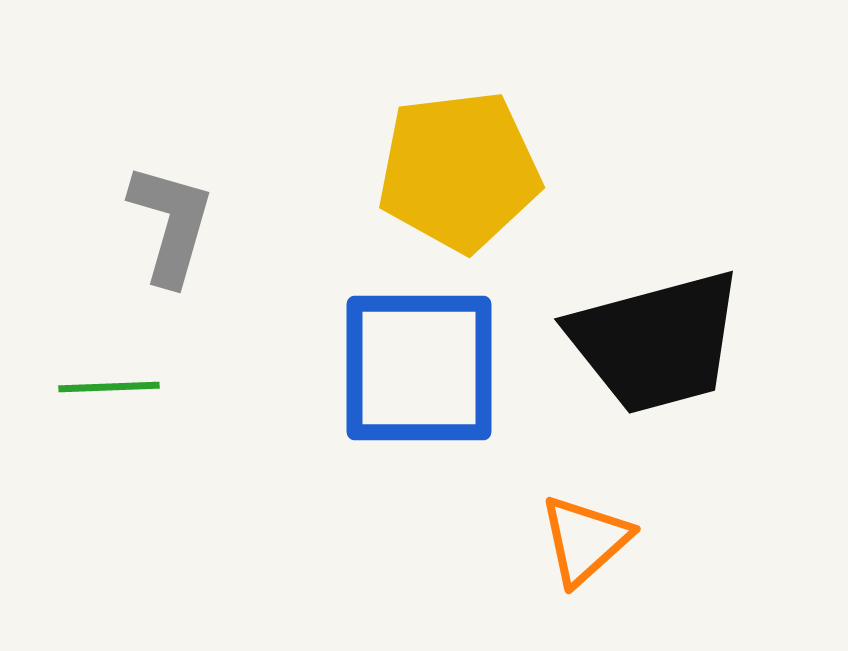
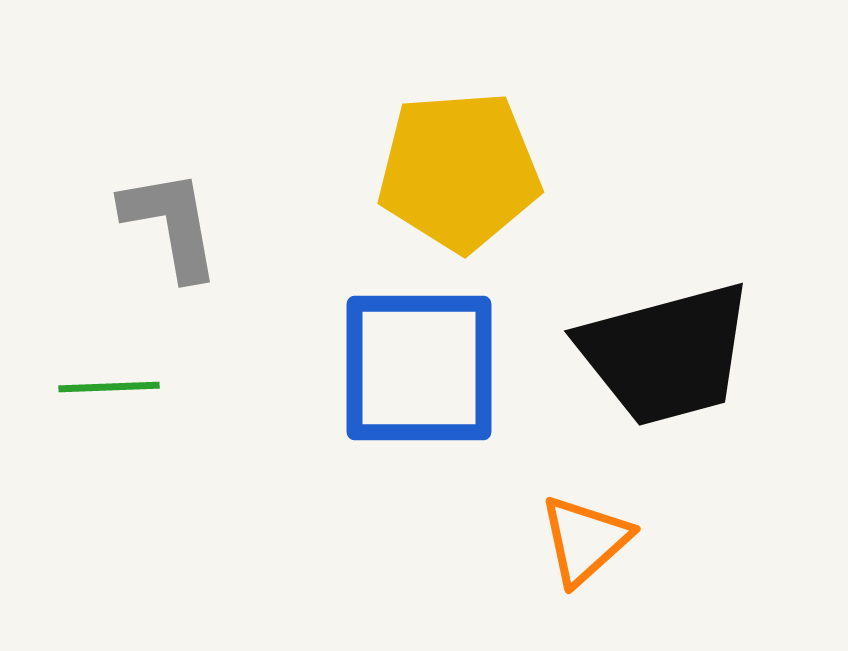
yellow pentagon: rotated 3 degrees clockwise
gray L-shape: rotated 26 degrees counterclockwise
black trapezoid: moved 10 px right, 12 px down
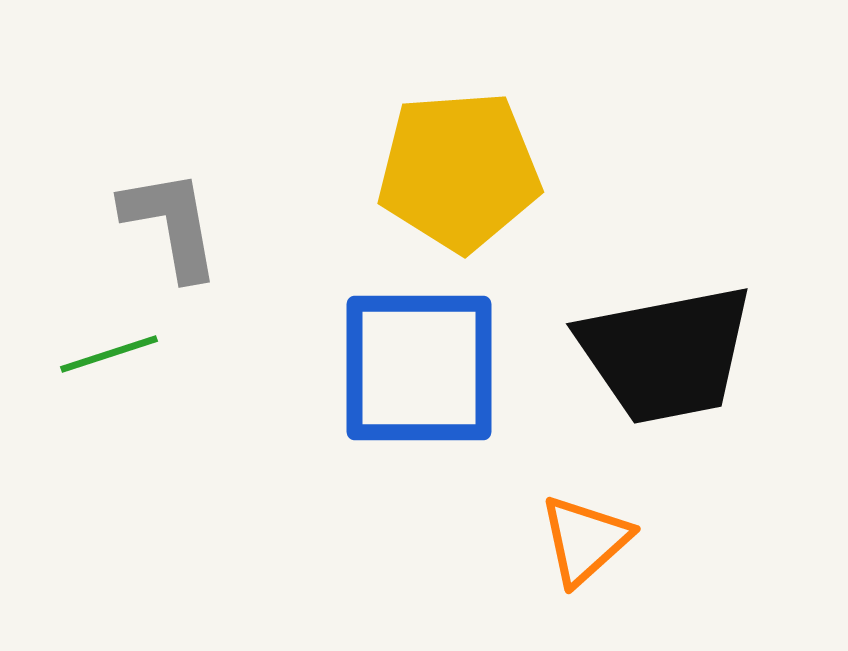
black trapezoid: rotated 4 degrees clockwise
green line: moved 33 px up; rotated 16 degrees counterclockwise
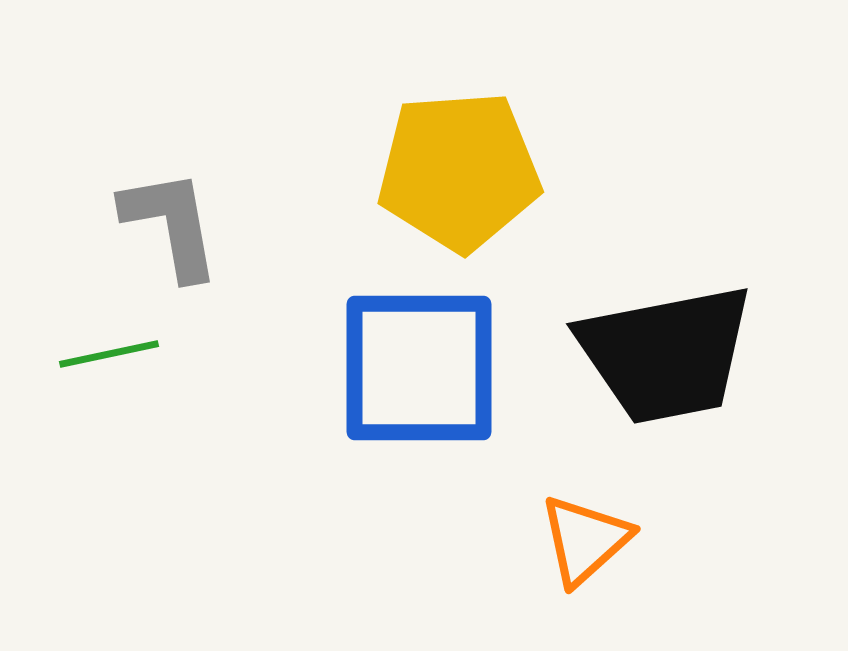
green line: rotated 6 degrees clockwise
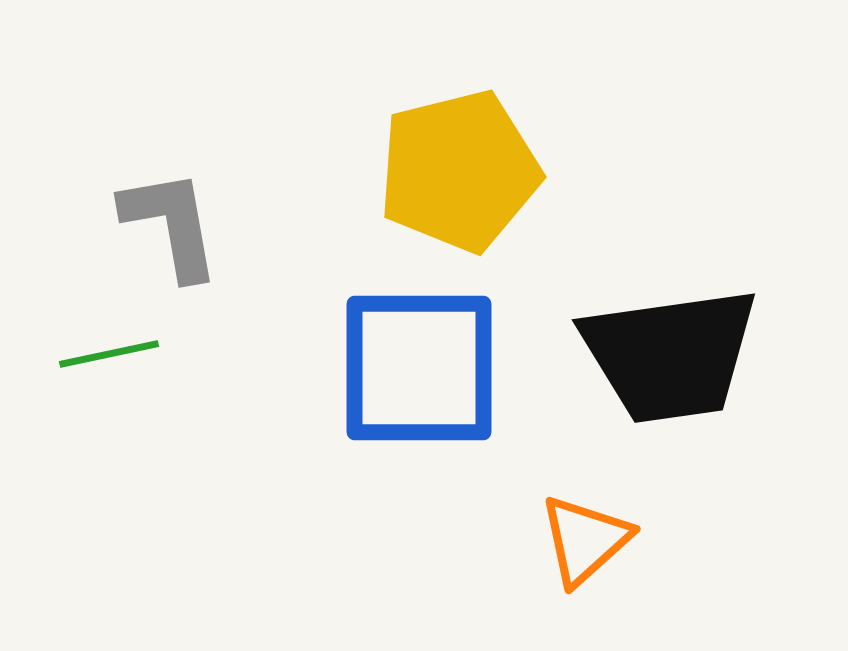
yellow pentagon: rotated 10 degrees counterclockwise
black trapezoid: moved 4 px right, 1 px down; rotated 3 degrees clockwise
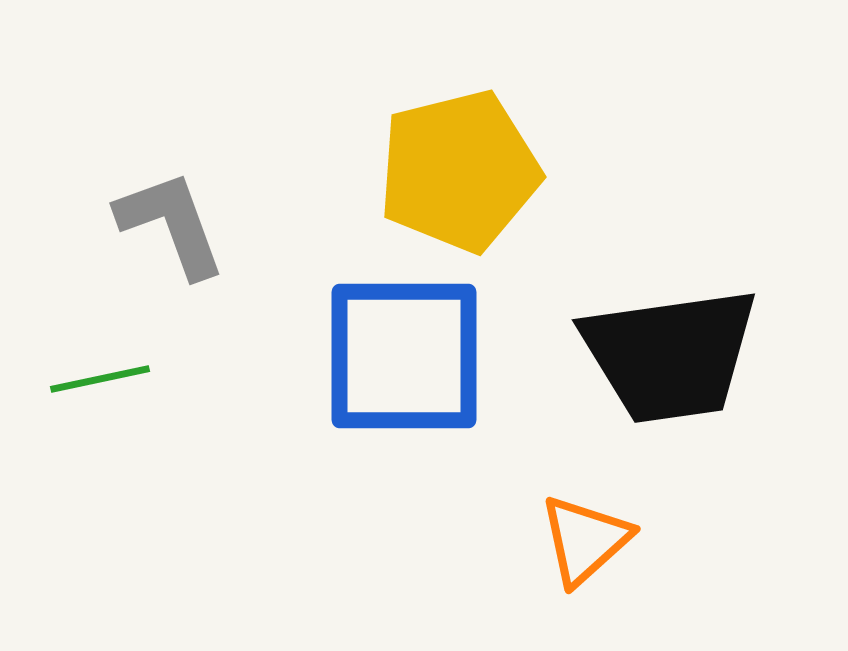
gray L-shape: rotated 10 degrees counterclockwise
green line: moved 9 px left, 25 px down
blue square: moved 15 px left, 12 px up
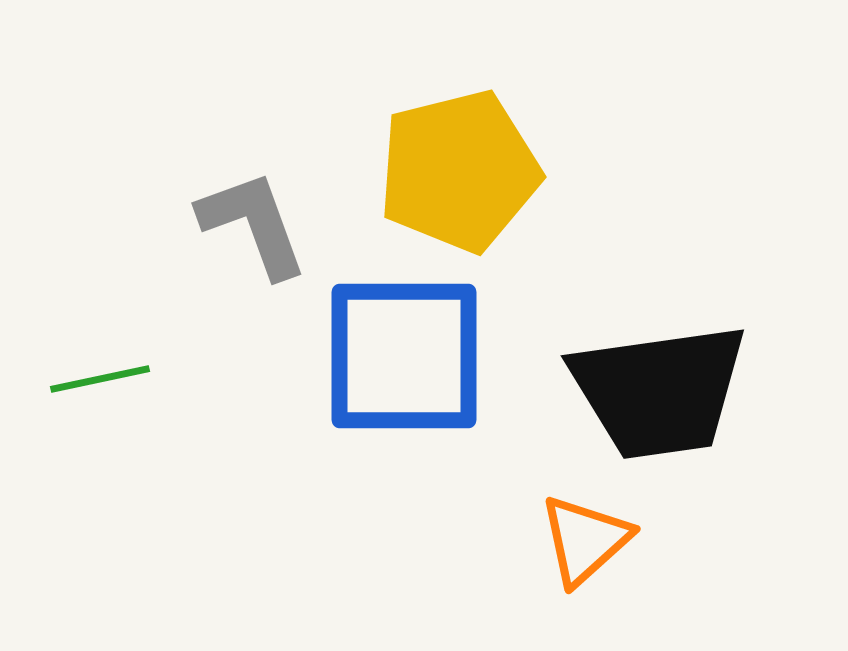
gray L-shape: moved 82 px right
black trapezoid: moved 11 px left, 36 px down
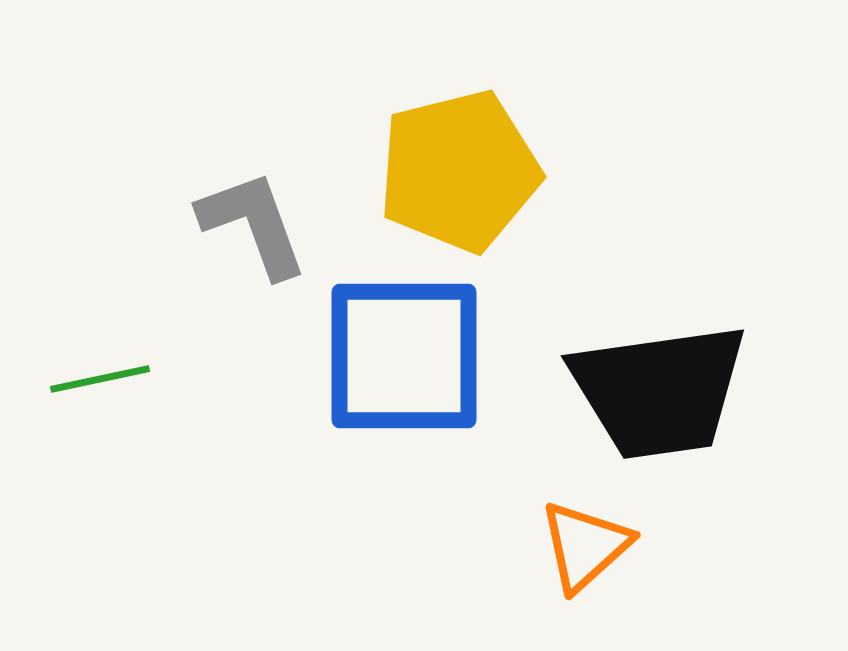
orange triangle: moved 6 px down
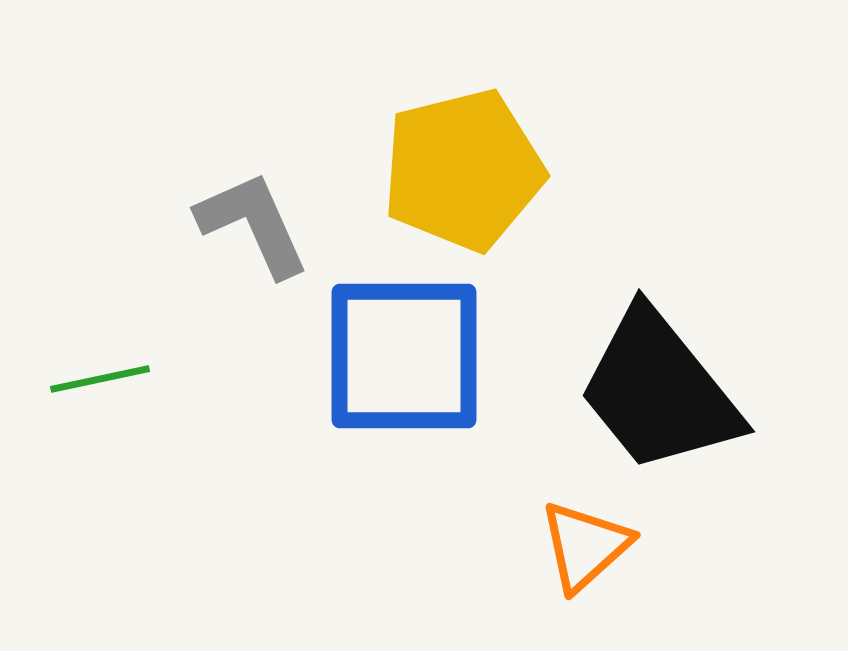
yellow pentagon: moved 4 px right, 1 px up
gray L-shape: rotated 4 degrees counterclockwise
black trapezoid: rotated 59 degrees clockwise
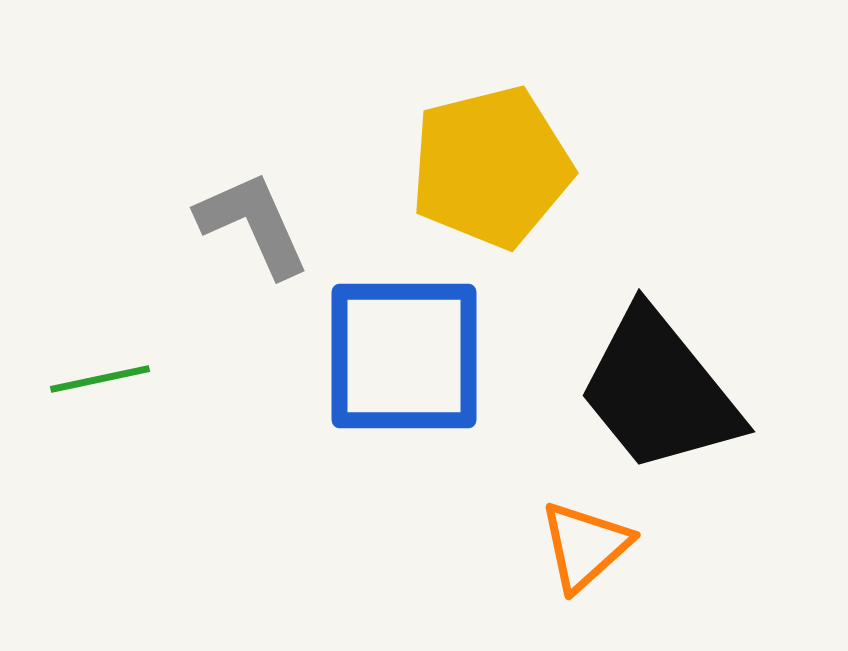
yellow pentagon: moved 28 px right, 3 px up
